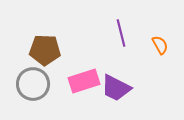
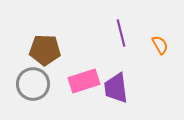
purple trapezoid: rotated 56 degrees clockwise
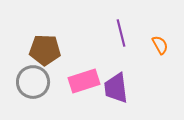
gray circle: moved 2 px up
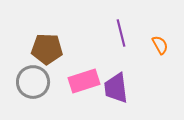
brown pentagon: moved 2 px right, 1 px up
